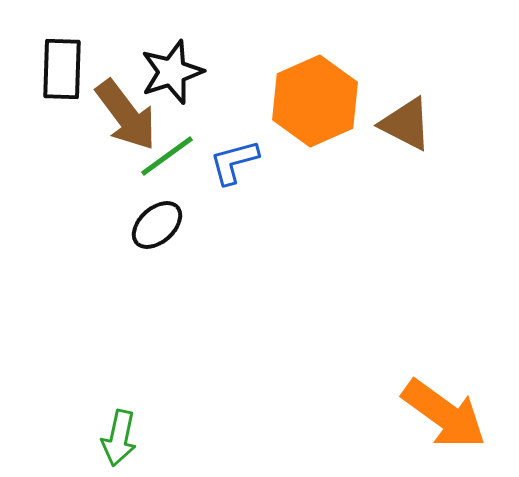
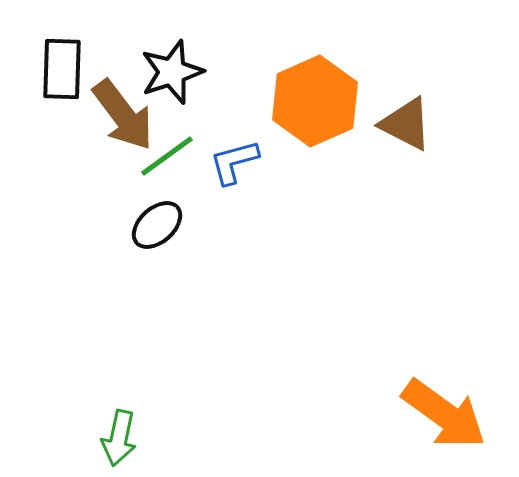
brown arrow: moved 3 px left
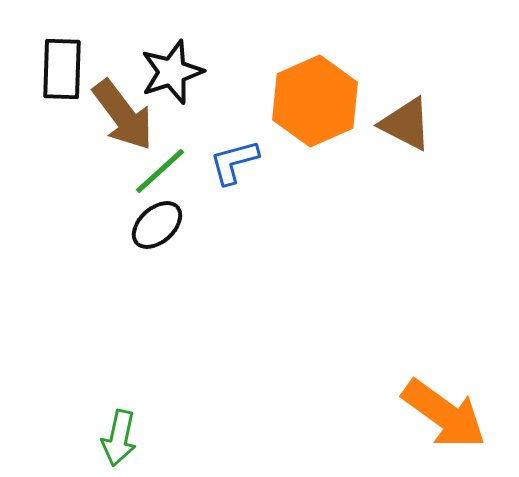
green line: moved 7 px left, 15 px down; rotated 6 degrees counterclockwise
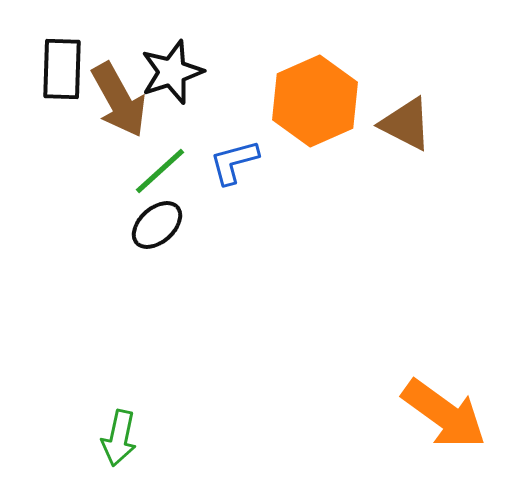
brown arrow: moved 4 px left, 15 px up; rotated 8 degrees clockwise
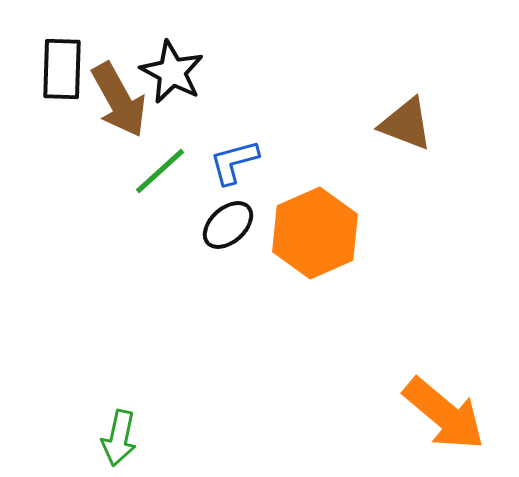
black star: rotated 26 degrees counterclockwise
orange hexagon: moved 132 px down
brown triangle: rotated 6 degrees counterclockwise
black ellipse: moved 71 px right
orange arrow: rotated 4 degrees clockwise
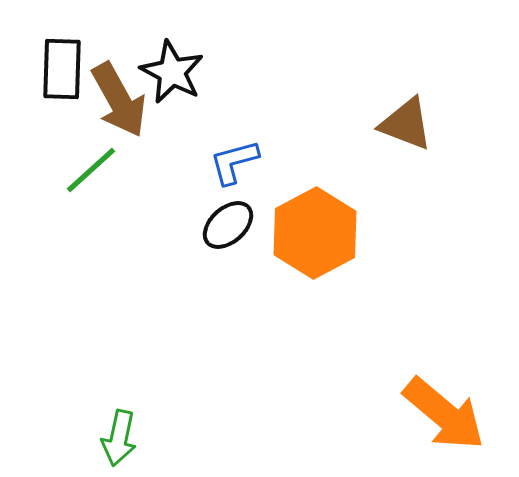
green line: moved 69 px left, 1 px up
orange hexagon: rotated 4 degrees counterclockwise
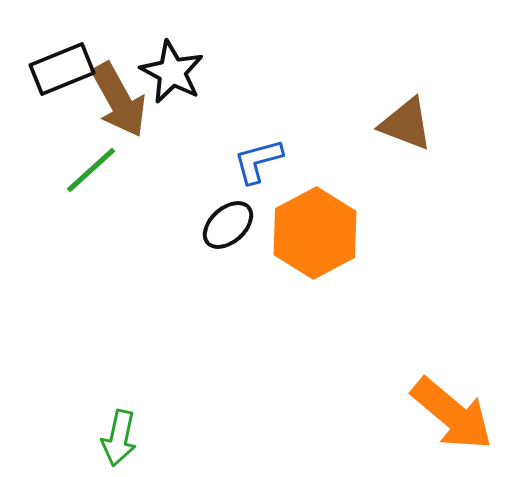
black rectangle: rotated 66 degrees clockwise
blue L-shape: moved 24 px right, 1 px up
orange arrow: moved 8 px right
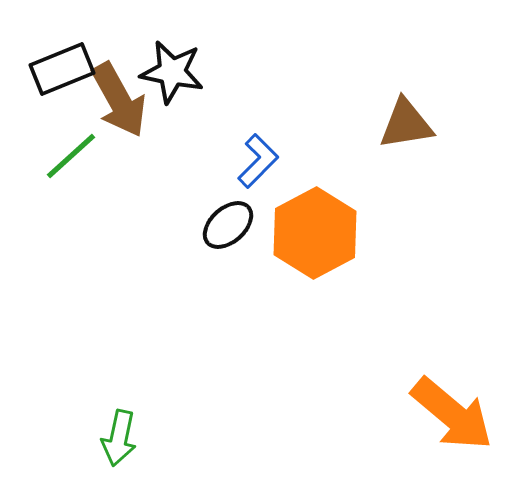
black star: rotated 16 degrees counterclockwise
brown triangle: rotated 30 degrees counterclockwise
blue L-shape: rotated 150 degrees clockwise
green line: moved 20 px left, 14 px up
